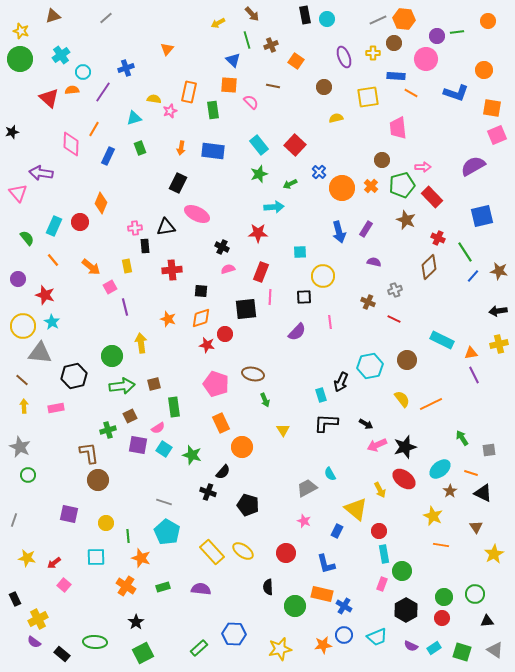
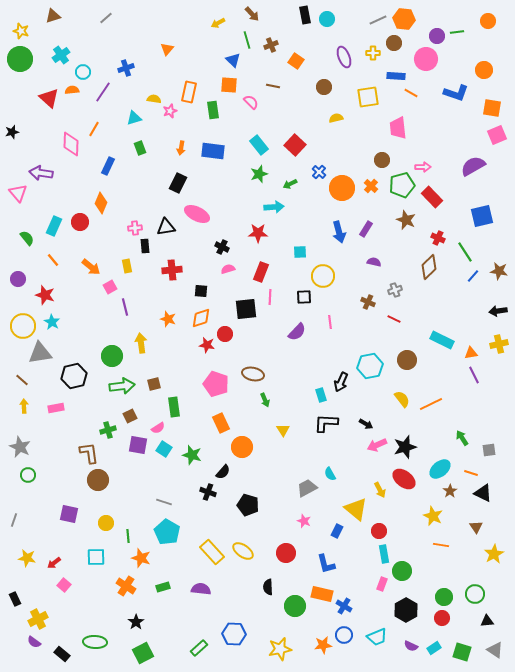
blue rectangle at (108, 156): moved 10 px down
gray triangle at (40, 353): rotated 15 degrees counterclockwise
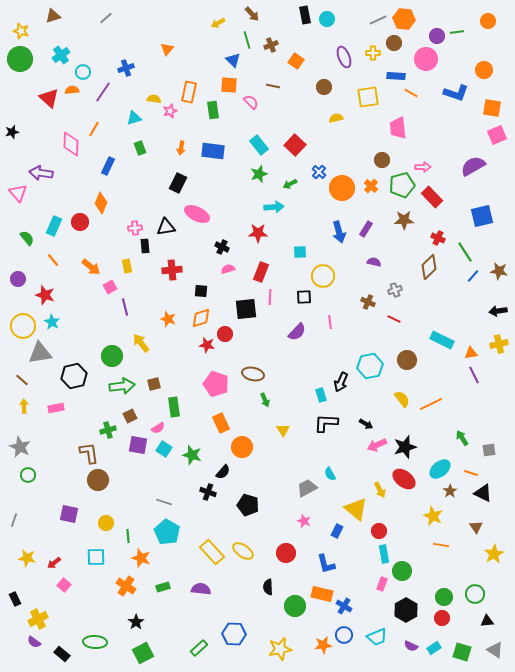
brown star at (406, 220): moved 2 px left; rotated 24 degrees counterclockwise
yellow arrow at (141, 343): rotated 30 degrees counterclockwise
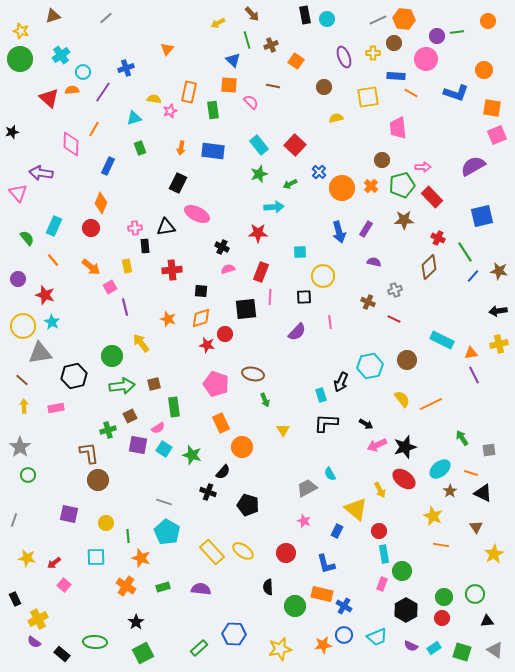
red circle at (80, 222): moved 11 px right, 6 px down
gray star at (20, 447): rotated 10 degrees clockwise
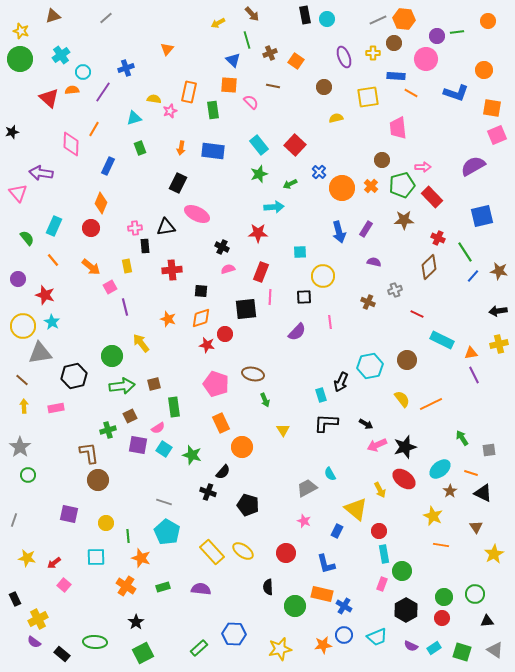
brown cross at (271, 45): moved 1 px left, 8 px down
red line at (394, 319): moved 23 px right, 5 px up
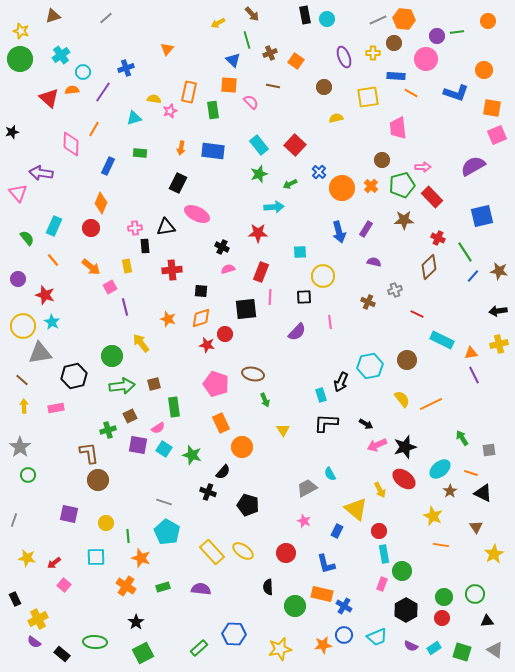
green rectangle at (140, 148): moved 5 px down; rotated 64 degrees counterclockwise
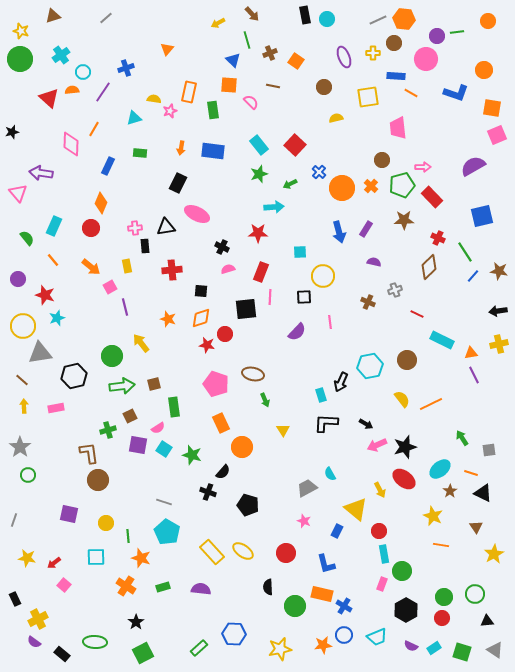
cyan star at (52, 322): moved 5 px right, 4 px up; rotated 21 degrees clockwise
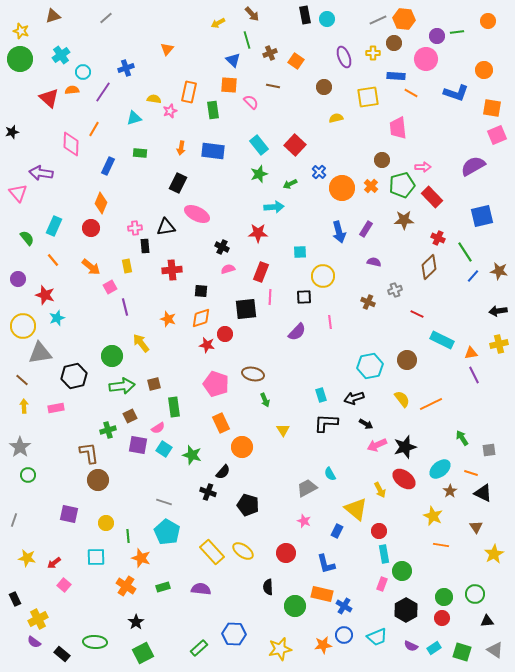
black arrow at (341, 382): moved 13 px right, 16 px down; rotated 48 degrees clockwise
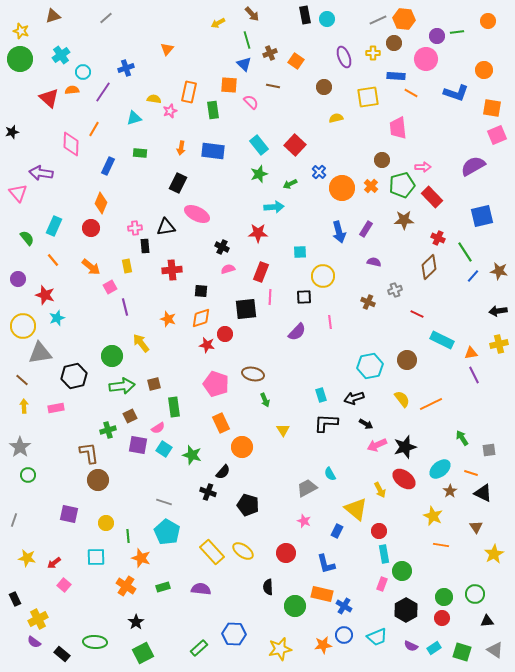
blue triangle at (233, 60): moved 11 px right, 4 px down
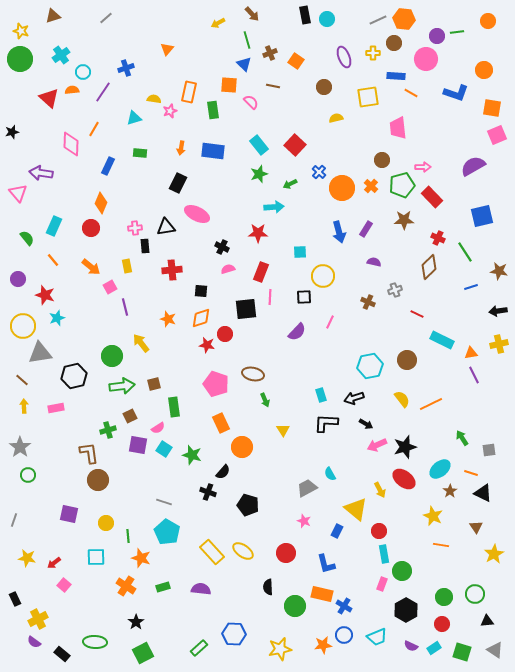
blue line at (473, 276): moved 2 px left, 11 px down; rotated 32 degrees clockwise
pink line at (330, 322): rotated 32 degrees clockwise
red circle at (442, 618): moved 6 px down
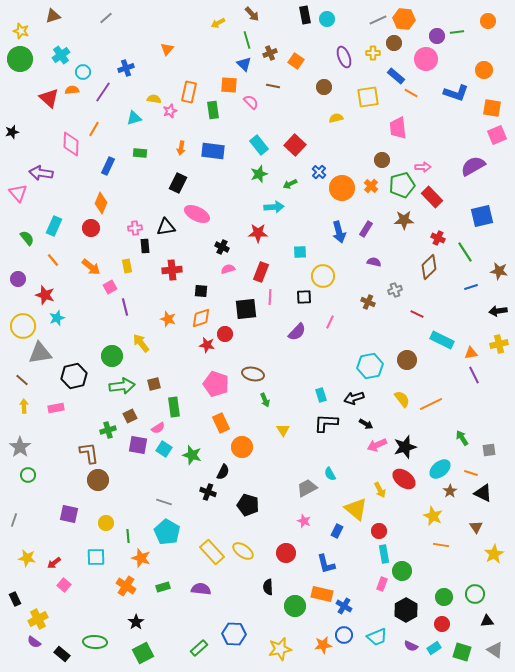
blue rectangle at (396, 76): rotated 36 degrees clockwise
black semicircle at (223, 472): rotated 14 degrees counterclockwise
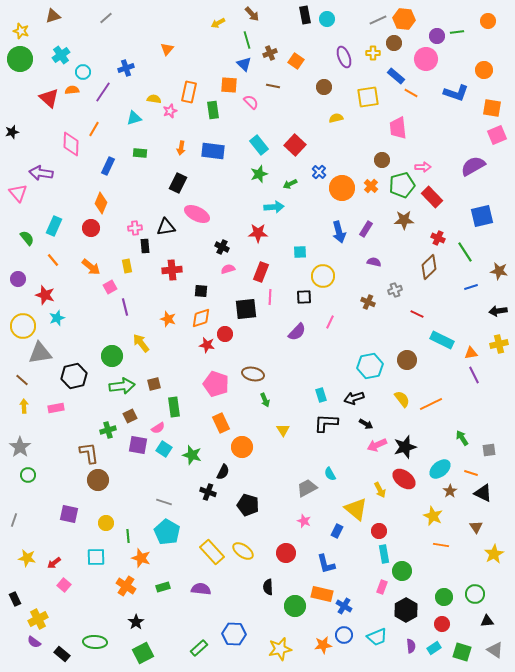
pink rectangle at (382, 584): moved 3 px down
purple semicircle at (411, 646): rotated 120 degrees counterclockwise
